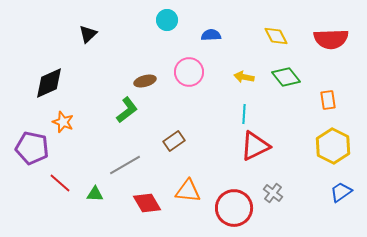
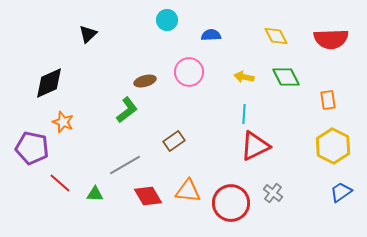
green diamond: rotated 12 degrees clockwise
red diamond: moved 1 px right, 7 px up
red circle: moved 3 px left, 5 px up
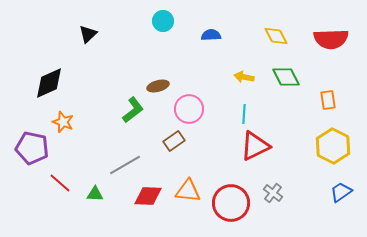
cyan circle: moved 4 px left, 1 px down
pink circle: moved 37 px down
brown ellipse: moved 13 px right, 5 px down
green L-shape: moved 6 px right
red diamond: rotated 56 degrees counterclockwise
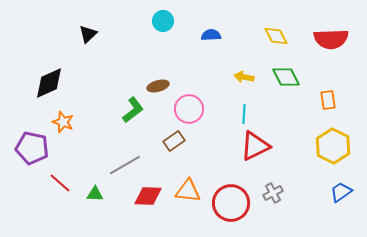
gray cross: rotated 24 degrees clockwise
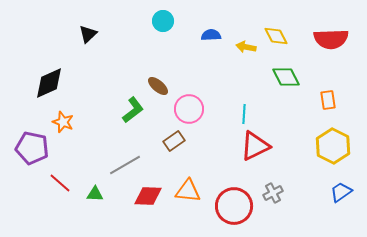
yellow arrow: moved 2 px right, 30 px up
brown ellipse: rotated 55 degrees clockwise
red circle: moved 3 px right, 3 px down
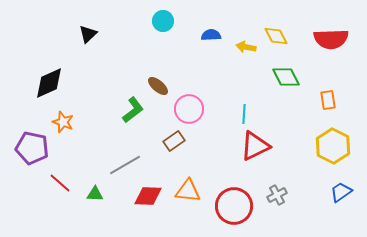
gray cross: moved 4 px right, 2 px down
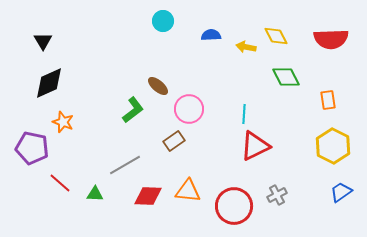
black triangle: moved 45 px left, 7 px down; rotated 18 degrees counterclockwise
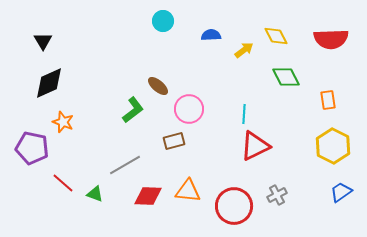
yellow arrow: moved 2 px left, 3 px down; rotated 132 degrees clockwise
brown rectangle: rotated 20 degrees clockwise
red line: moved 3 px right
green triangle: rotated 18 degrees clockwise
